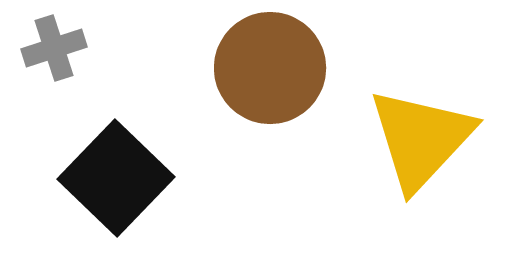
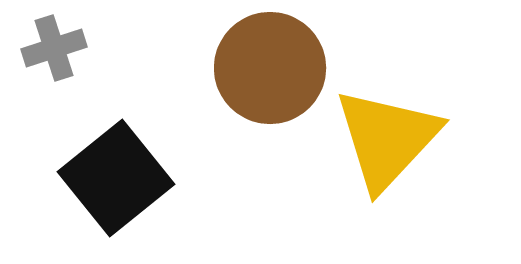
yellow triangle: moved 34 px left
black square: rotated 7 degrees clockwise
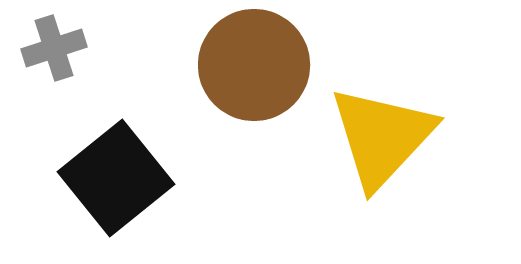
brown circle: moved 16 px left, 3 px up
yellow triangle: moved 5 px left, 2 px up
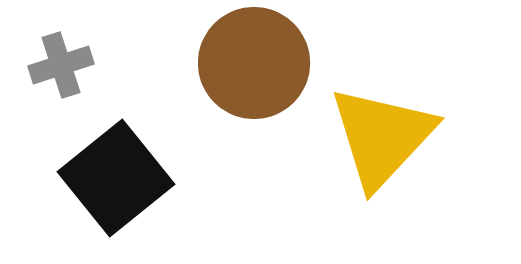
gray cross: moved 7 px right, 17 px down
brown circle: moved 2 px up
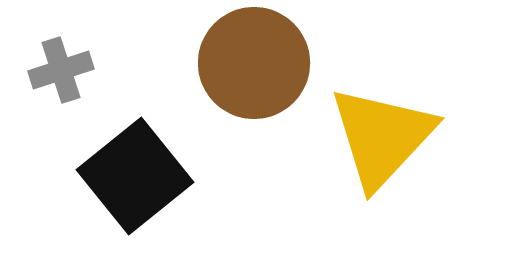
gray cross: moved 5 px down
black square: moved 19 px right, 2 px up
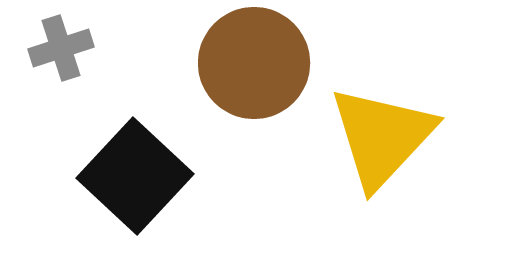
gray cross: moved 22 px up
black square: rotated 8 degrees counterclockwise
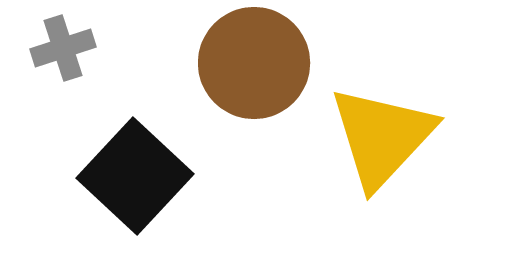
gray cross: moved 2 px right
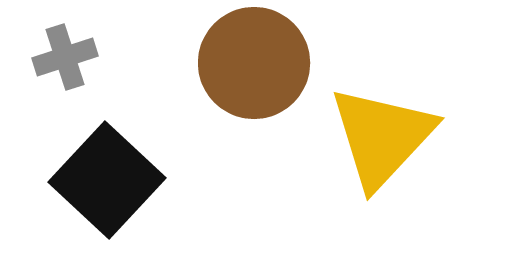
gray cross: moved 2 px right, 9 px down
black square: moved 28 px left, 4 px down
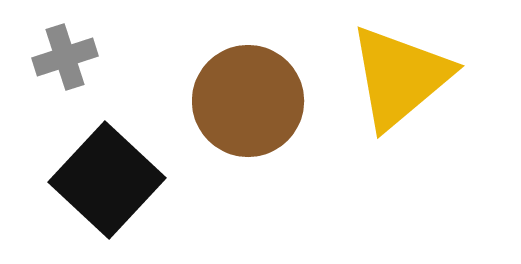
brown circle: moved 6 px left, 38 px down
yellow triangle: moved 18 px right, 60 px up; rotated 7 degrees clockwise
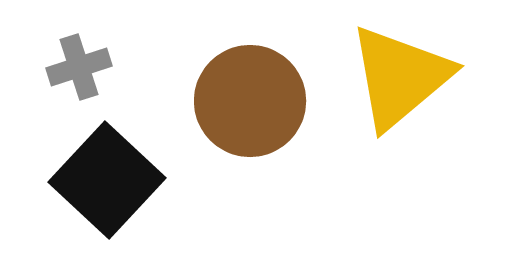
gray cross: moved 14 px right, 10 px down
brown circle: moved 2 px right
